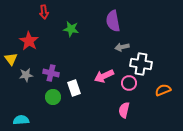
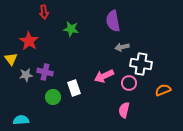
purple cross: moved 6 px left, 1 px up
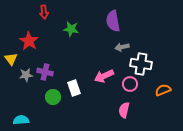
pink circle: moved 1 px right, 1 px down
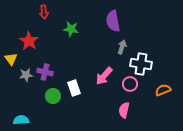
gray arrow: rotated 120 degrees clockwise
pink arrow: rotated 24 degrees counterclockwise
green circle: moved 1 px up
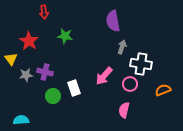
green star: moved 6 px left, 7 px down
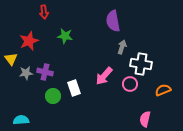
red star: rotated 18 degrees clockwise
gray star: moved 2 px up
pink semicircle: moved 21 px right, 9 px down
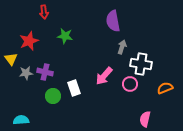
orange semicircle: moved 2 px right, 2 px up
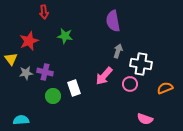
gray arrow: moved 4 px left, 4 px down
pink semicircle: rotated 84 degrees counterclockwise
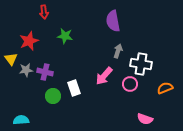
gray star: moved 3 px up
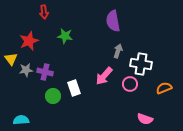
orange semicircle: moved 1 px left
